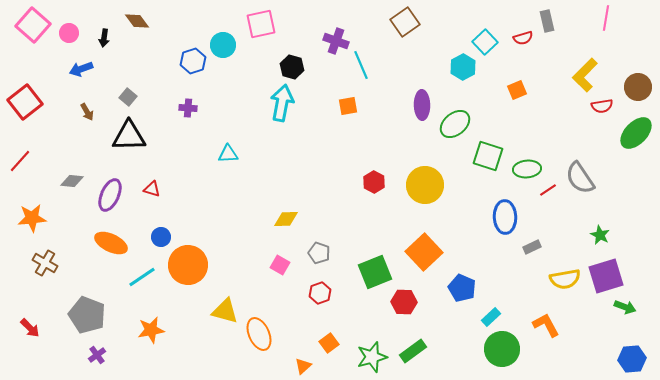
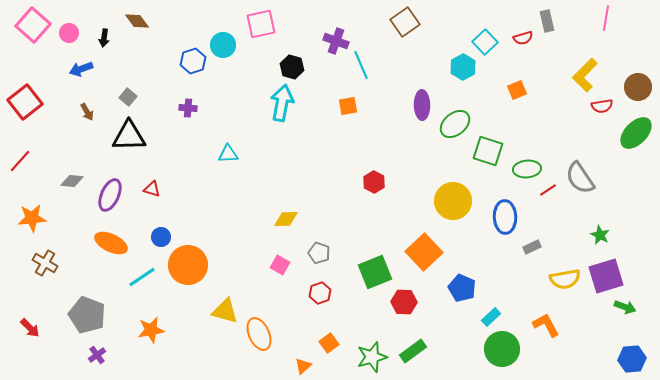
green square at (488, 156): moved 5 px up
yellow circle at (425, 185): moved 28 px right, 16 px down
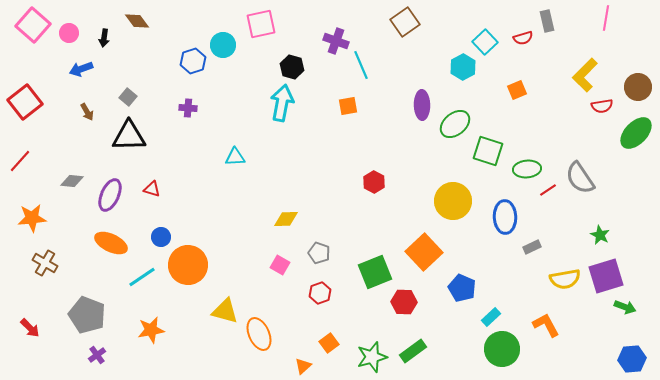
cyan triangle at (228, 154): moved 7 px right, 3 px down
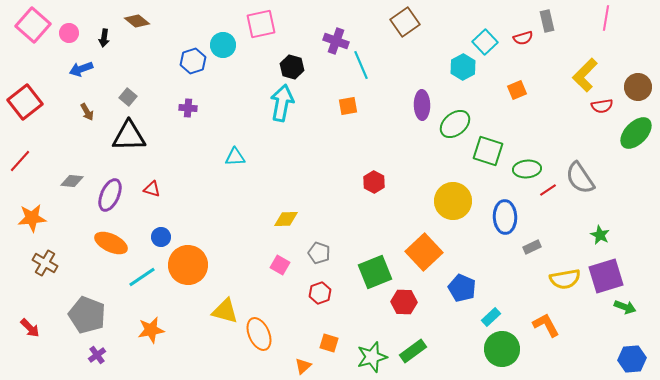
brown diamond at (137, 21): rotated 15 degrees counterclockwise
orange square at (329, 343): rotated 36 degrees counterclockwise
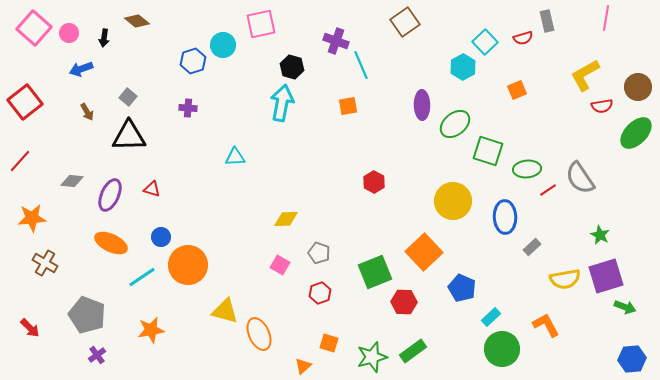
pink square at (33, 25): moved 1 px right, 3 px down
yellow L-shape at (585, 75): rotated 16 degrees clockwise
gray rectangle at (532, 247): rotated 18 degrees counterclockwise
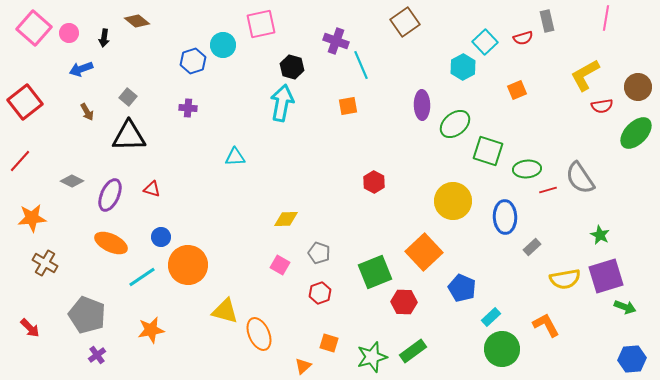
gray diamond at (72, 181): rotated 20 degrees clockwise
red line at (548, 190): rotated 18 degrees clockwise
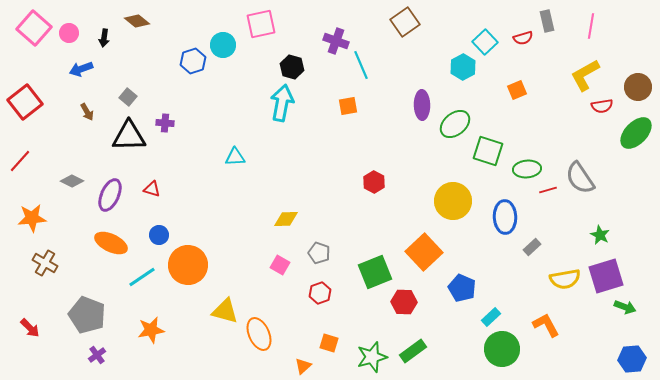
pink line at (606, 18): moved 15 px left, 8 px down
purple cross at (188, 108): moved 23 px left, 15 px down
blue circle at (161, 237): moved 2 px left, 2 px up
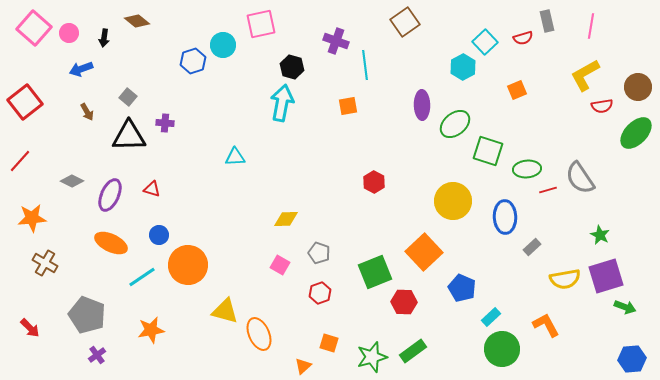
cyan line at (361, 65): moved 4 px right; rotated 16 degrees clockwise
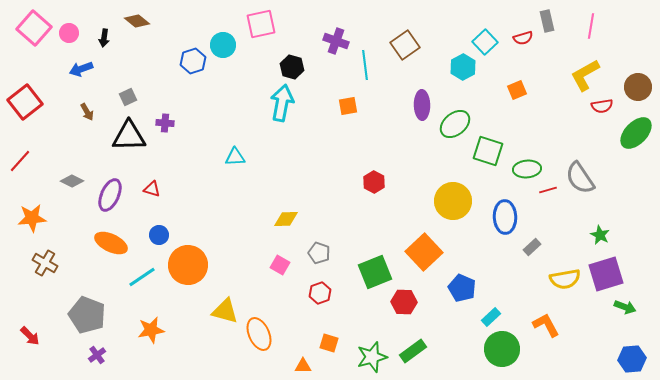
brown square at (405, 22): moved 23 px down
gray square at (128, 97): rotated 24 degrees clockwise
purple square at (606, 276): moved 2 px up
red arrow at (30, 328): moved 8 px down
orange triangle at (303, 366): rotated 42 degrees clockwise
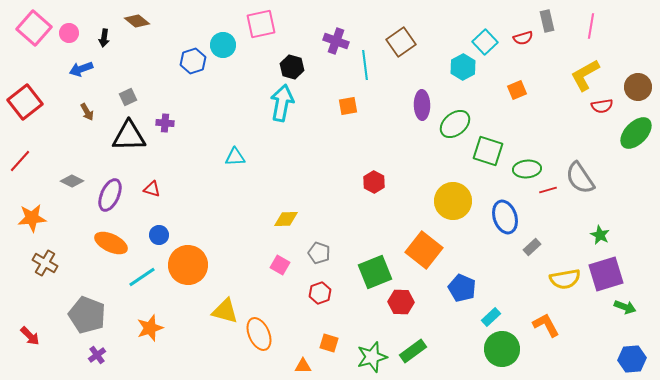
brown square at (405, 45): moved 4 px left, 3 px up
blue ellipse at (505, 217): rotated 16 degrees counterclockwise
orange square at (424, 252): moved 2 px up; rotated 9 degrees counterclockwise
red hexagon at (404, 302): moved 3 px left
orange star at (151, 330): moved 1 px left, 2 px up; rotated 8 degrees counterclockwise
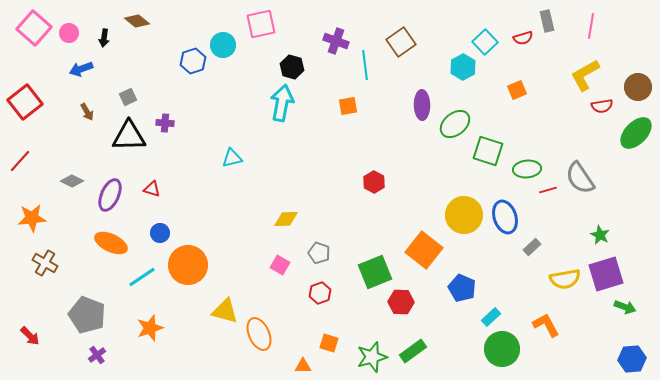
cyan triangle at (235, 157): moved 3 px left, 1 px down; rotated 10 degrees counterclockwise
yellow circle at (453, 201): moved 11 px right, 14 px down
blue circle at (159, 235): moved 1 px right, 2 px up
